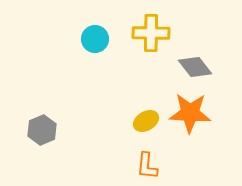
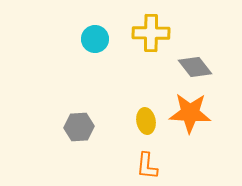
yellow ellipse: rotated 70 degrees counterclockwise
gray hexagon: moved 37 px right, 3 px up; rotated 20 degrees clockwise
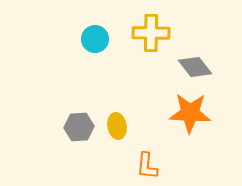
yellow ellipse: moved 29 px left, 5 px down
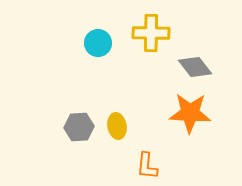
cyan circle: moved 3 px right, 4 px down
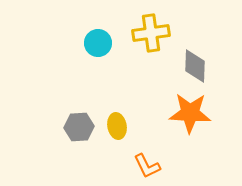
yellow cross: rotated 9 degrees counterclockwise
gray diamond: moved 1 px up; rotated 40 degrees clockwise
orange L-shape: rotated 32 degrees counterclockwise
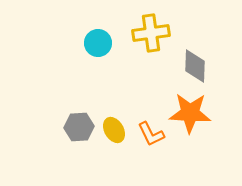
yellow ellipse: moved 3 px left, 4 px down; rotated 20 degrees counterclockwise
orange L-shape: moved 4 px right, 32 px up
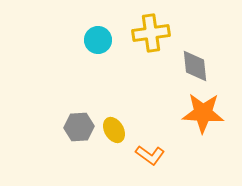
cyan circle: moved 3 px up
gray diamond: rotated 8 degrees counterclockwise
orange star: moved 13 px right
orange L-shape: moved 1 px left, 21 px down; rotated 28 degrees counterclockwise
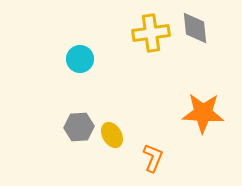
cyan circle: moved 18 px left, 19 px down
gray diamond: moved 38 px up
yellow ellipse: moved 2 px left, 5 px down
orange L-shape: moved 3 px right, 3 px down; rotated 104 degrees counterclockwise
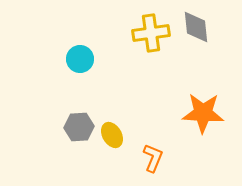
gray diamond: moved 1 px right, 1 px up
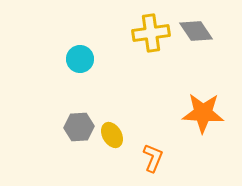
gray diamond: moved 4 px down; rotated 28 degrees counterclockwise
